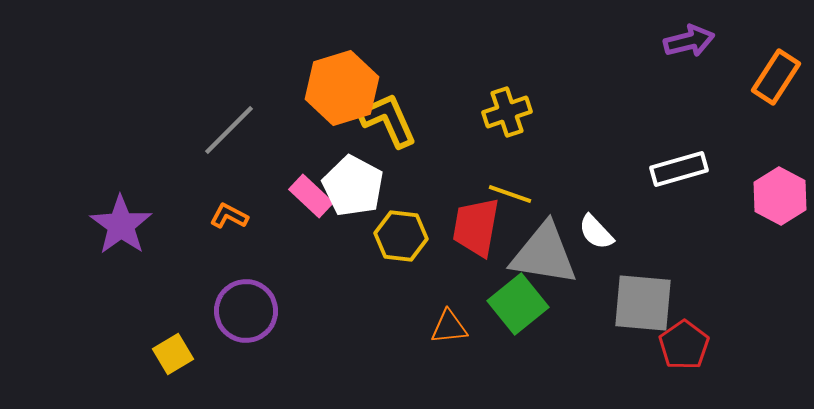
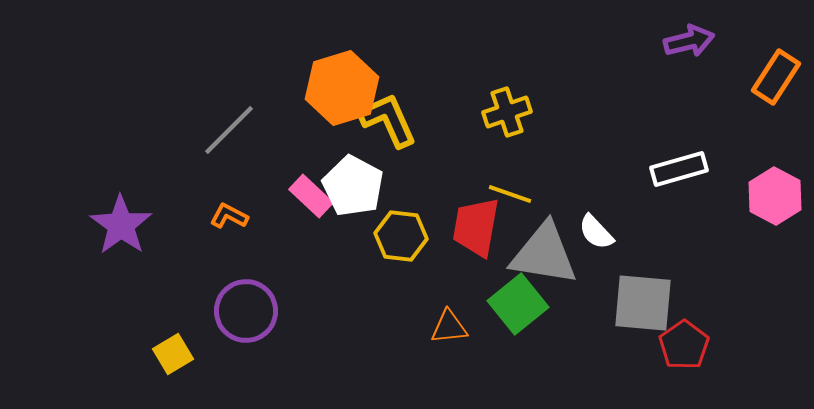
pink hexagon: moved 5 px left
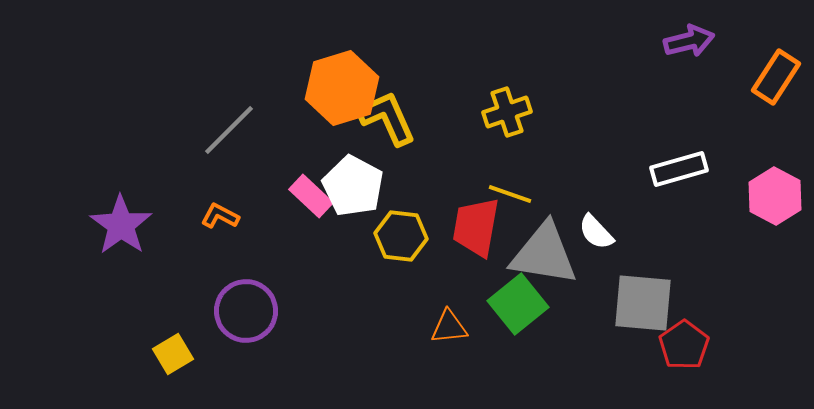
yellow L-shape: moved 1 px left, 2 px up
orange L-shape: moved 9 px left
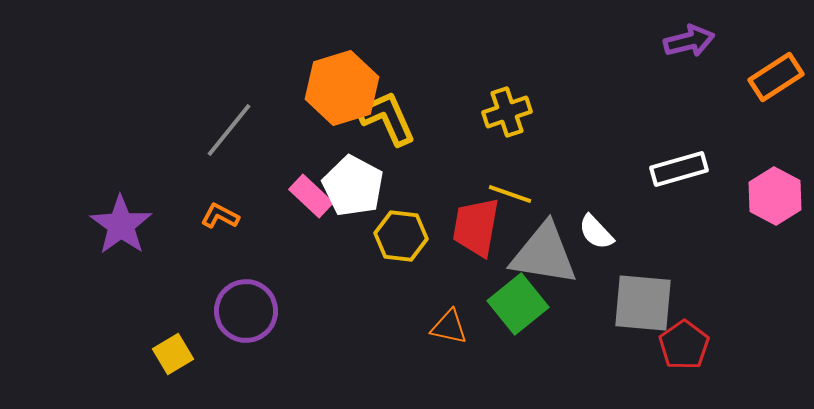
orange rectangle: rotated 24 degrees clockwise
gray line: rotated 6 degrees counterclockwise
orange triangle: rotated 18 degrees clockwise
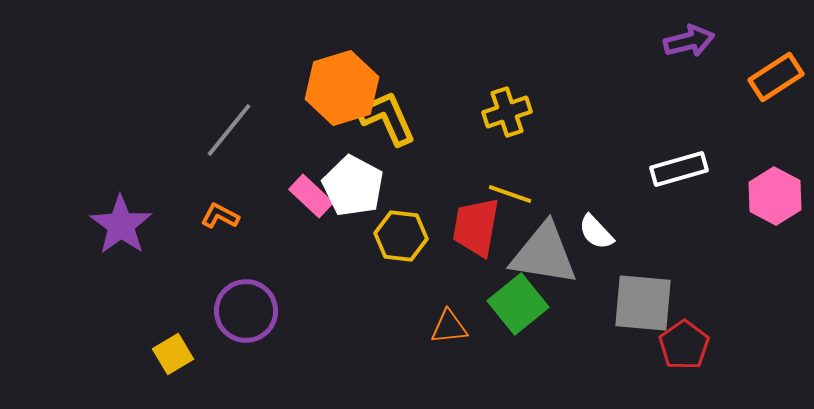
orange triangle: rotated 18 degrees counterclockwise
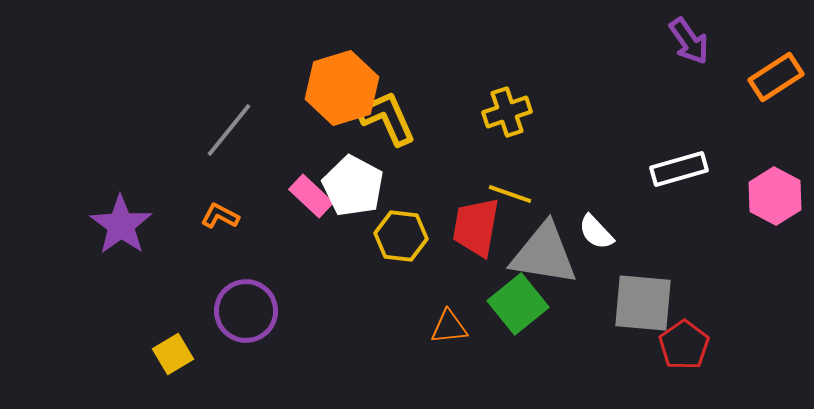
purple arrow: rotated 69 degrees clockwise
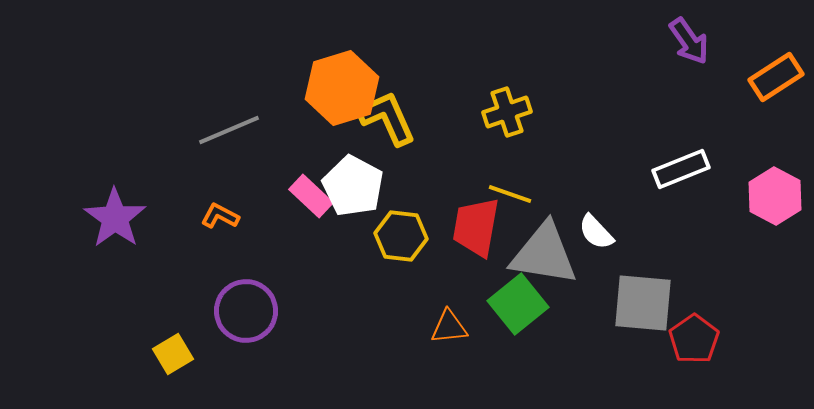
gray line: rotated 28 degrees clockwise
white rectangle: moved 2 px right; rotated 6 degrees counterclockwise
purple star: moved 6 px left, 7 px up
red pentagon: moved 10 px right, 6 px up
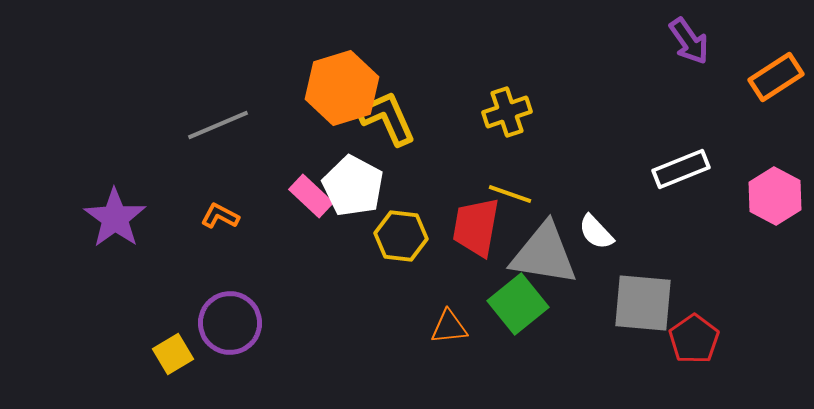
gray line: moved 11 px left, 5 px up
purple circle: moved 16 px left, 12 px down
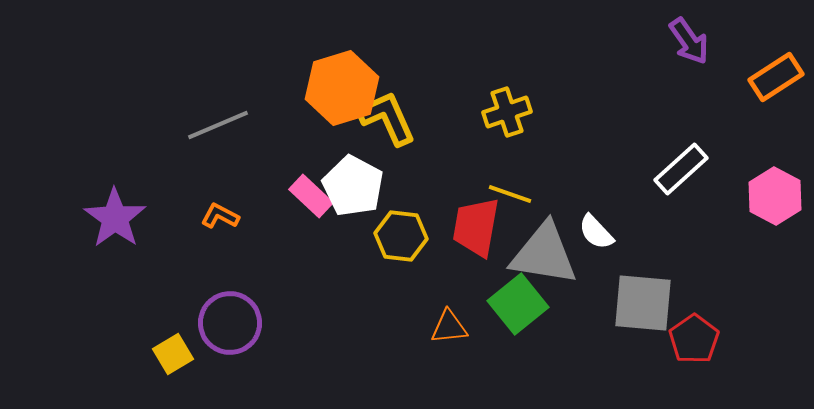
white rectangle: rotated 20 degrees counterclockwise
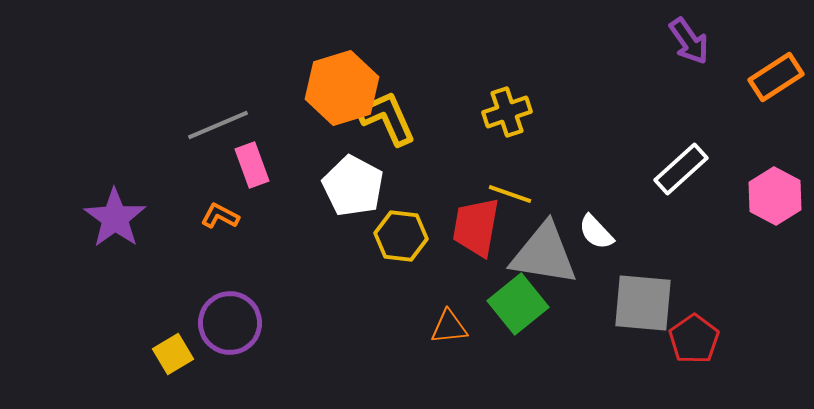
pink rectangle: moved 59 px left, 31 px up; rotated 27 degrees clockwise
